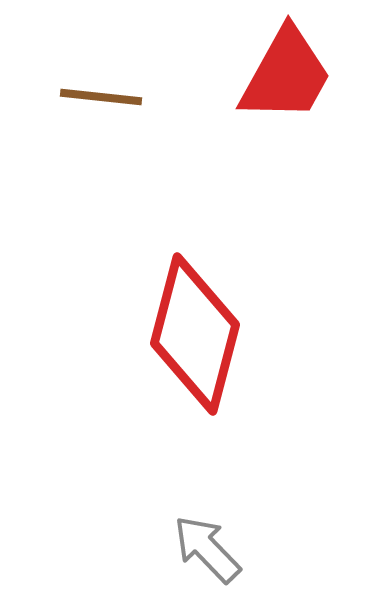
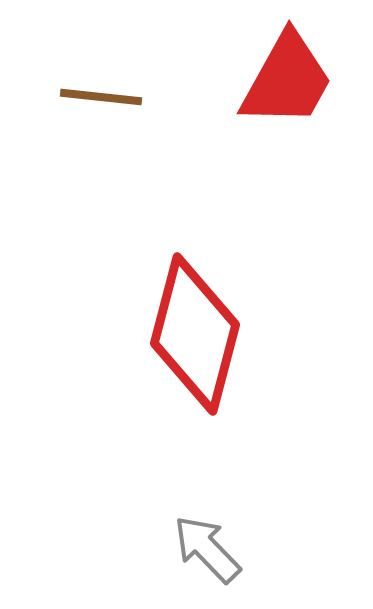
red trapezoid: moved 1 px right, 5 px down
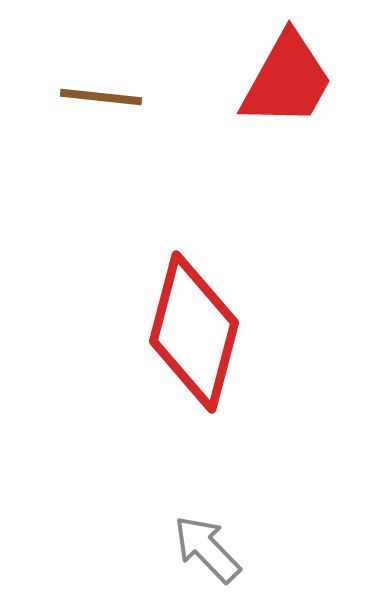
red diamond: moved 1 px left, 2 px up
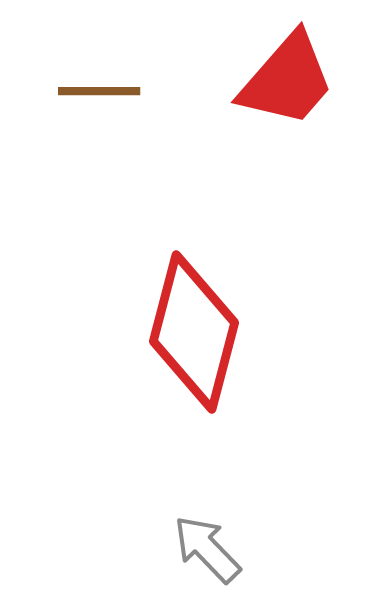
red trapezoid: rotated 12 degrees clockwise
brown line: moved 2 px left, 6 px up; rotated 6 degrees counterclockwise
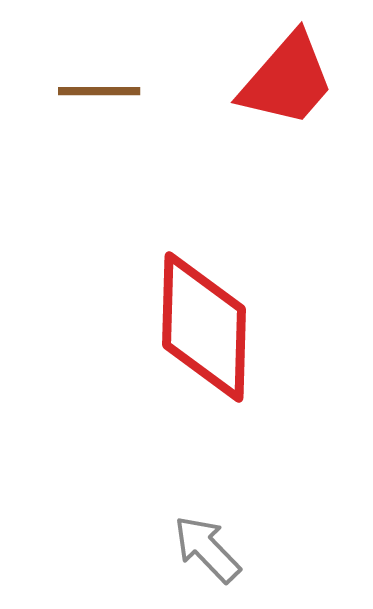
red diamond: moved 10 px right, 5 px up; rotated 13 degrees counterclockwise
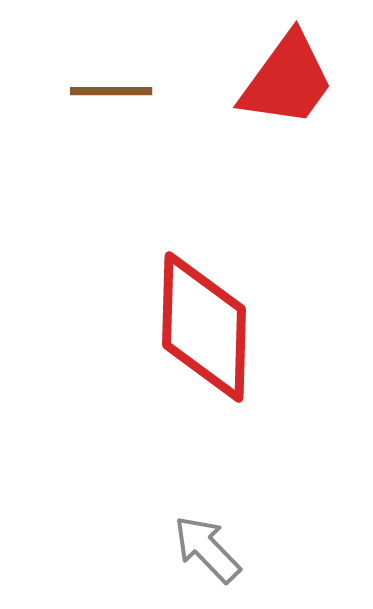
red trapezoid: rotated 5 degrees counterclockwise
brown line: moved 12 px right
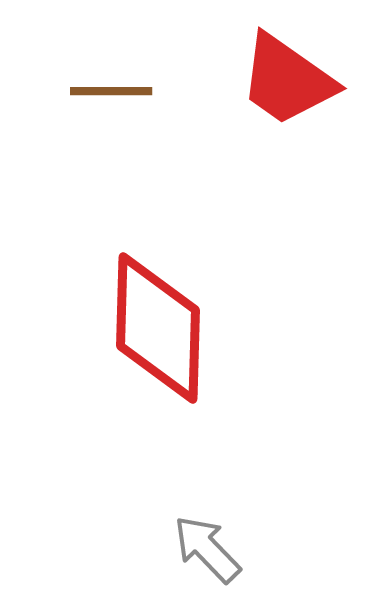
red trapezoid: rotated 89 degrees clockwise
red diamond: moved 46 px left, 1 px down
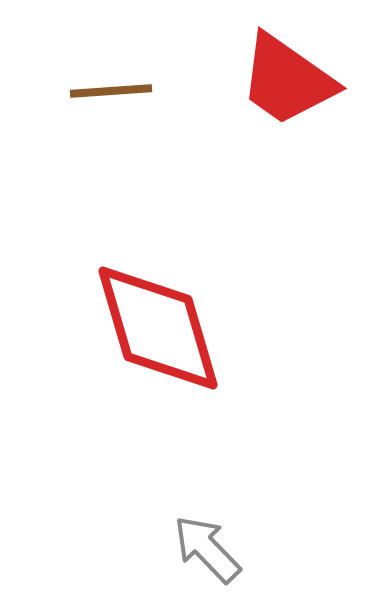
brown line: rotated 4 degrees counterclockwise
red diamond: rotated 18 degrees counterclockwise
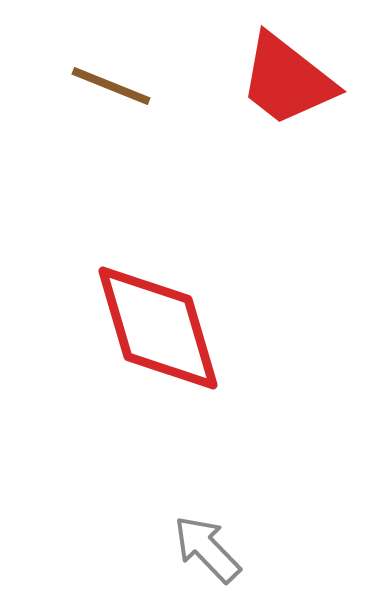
red trapezoid: rotated 3 degrees clockwise
brown line: moved 5 px up; rotated 26 degrees clockwise
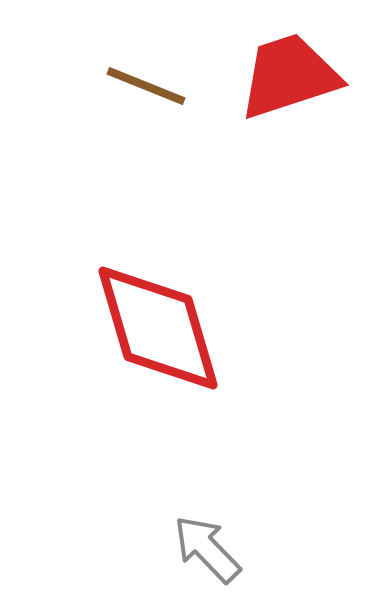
red trapezoid: moved 2 px right, 4 px up; rotated 124 degrees clockwise
brown line: moved 35 px right
